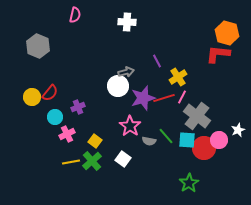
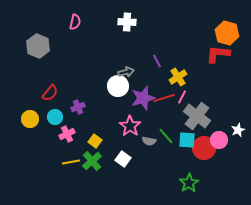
pink semicircle: moved 7 px down
yellow circle: moved 2 px left, 22 px down
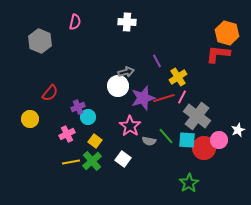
gray hexagon: moved 2 px right, 5 px up
cyan circle: moved 33 px right
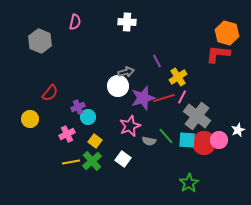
pink star: rotated 15 degrees clockwise
red circle: moved 5 px up
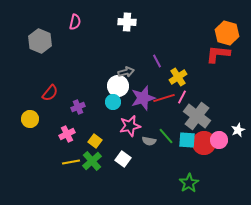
cyan circle: moved 25 px right, 15 px up
pink star: rotated 10 degrees clockwise
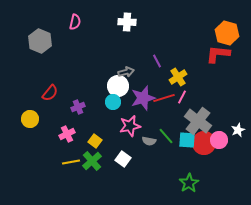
gray cross: moved 1 px right, 5 px down
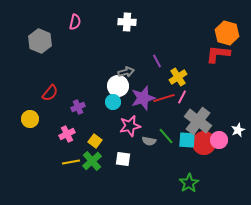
white square: rotated 28 degrees counterclockwise
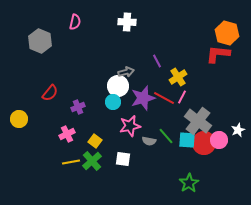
red line: rotated 45 degrees clockwise
yellow circle: moved 11 px left
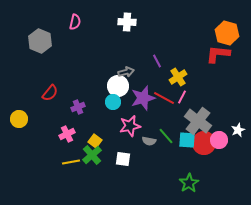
green cross: moved 6 px up
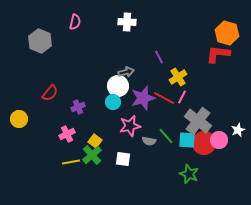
purple line: moved 2 px right, 4 px up
green star: moved 9 px up; rotated 18 degrees counterclockwise
